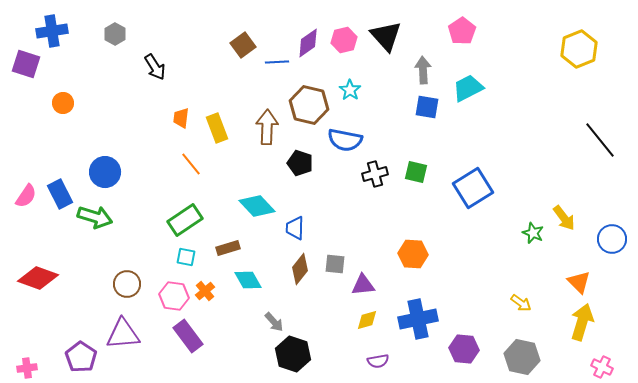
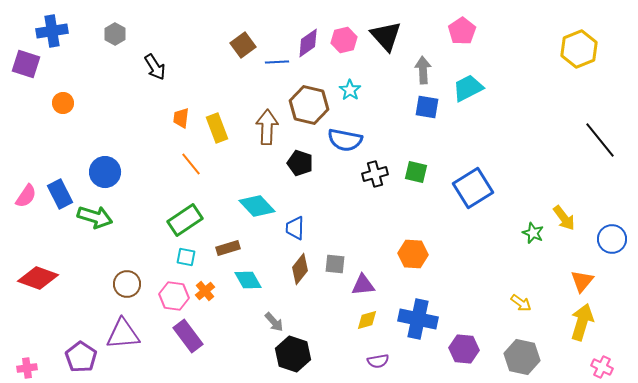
orange triangle at (579, 282): moved 3 px right, 1 px up; rotated 25 degrees clockwise
blue cross at (418, 319): rotated 24 degrees clockwise
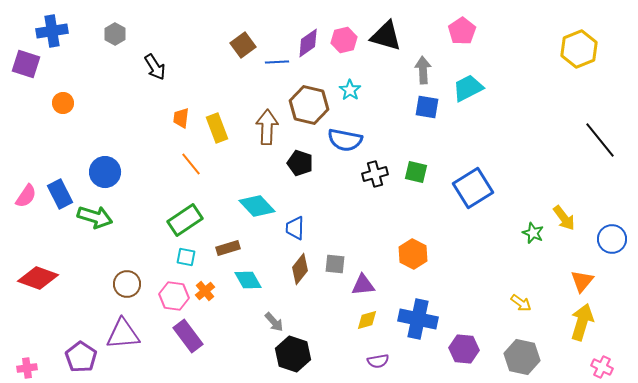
black triangle at (386, 36): rotated 32 degrees counterclockwise
orange hexagon at (413, 254): rotated 24 degrees clockwise
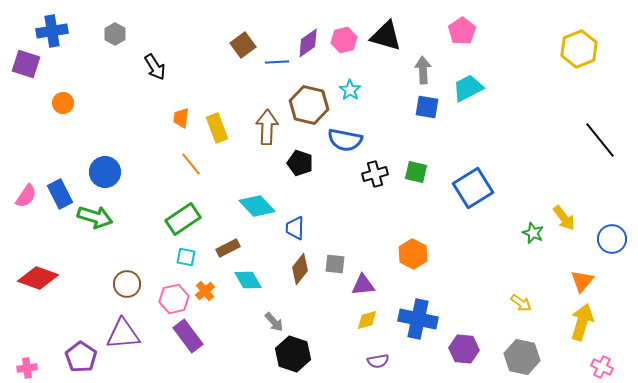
green rectangle at (185, 220): moved 2 px left, 1 px up
brown rectangle at (228, 248): rotated 10 degrees counterclockwise
pink hexagon at (174, 296): moved 3 px down; rotated 20 degrees counterclockwise
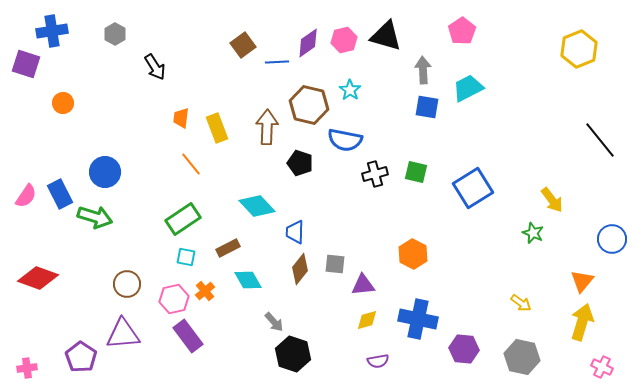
yellow arrow at (564, 218): moved 12 px left, 18 px up
blue trapezoid at (295, 228): moved 4 px down
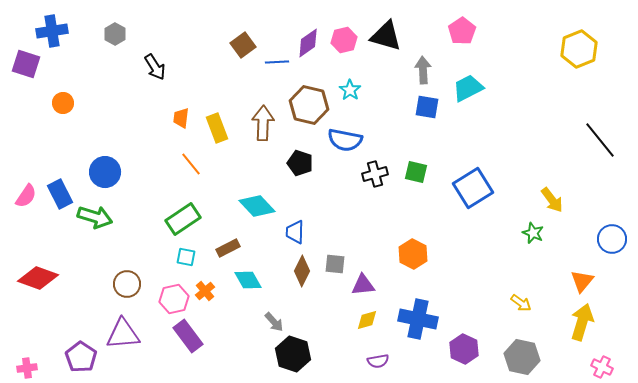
brown arrow at (267, 127): moved 4 px left, 4 px up
brown diamond at (300, 269): moved 2 px right, 2 px down; rotated 12 degrees counterclockwise
purple hexagon at (464, 349): rotated 20 degrees clockwise
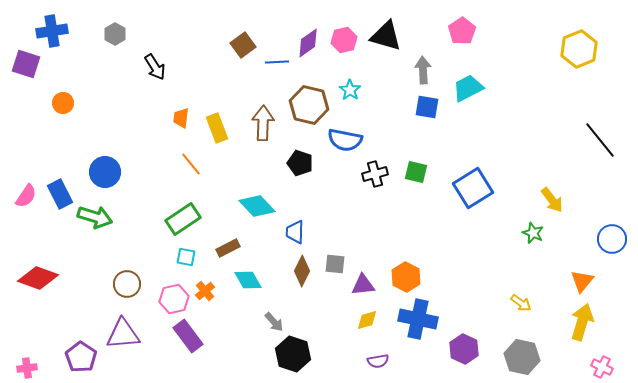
orange hexagon at (413, 254): moved 7 px left, 23 px down
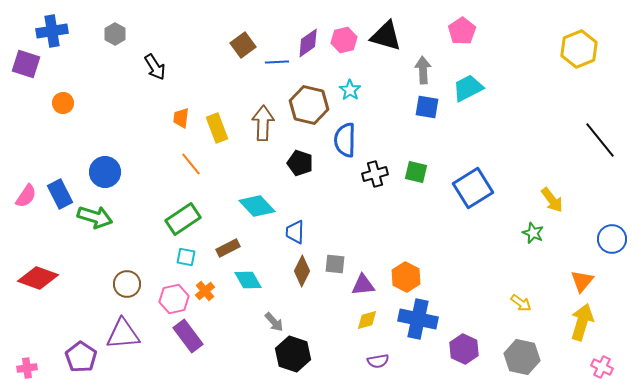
blue semicircle at (345, 140): rotated 80 degrees clockwise
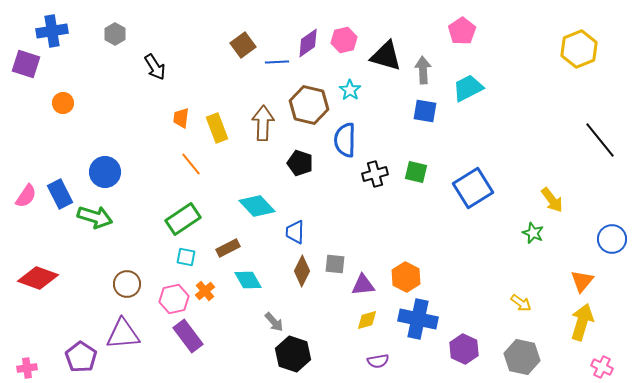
black triangle at (386, 36): moved 20 px down
blue square at (427, 107): moved 2 px left, 4 px down
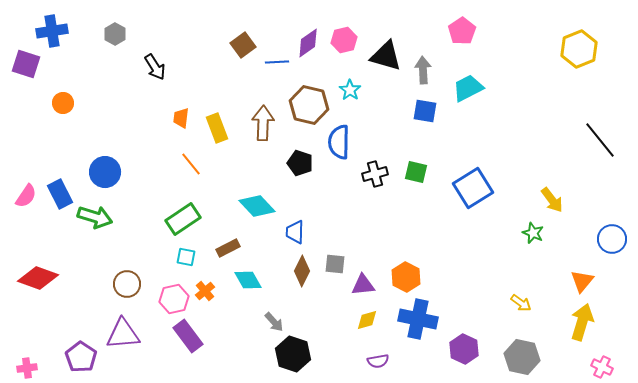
blue semicircle at (345, 140): moved 6 px left, 2 px down
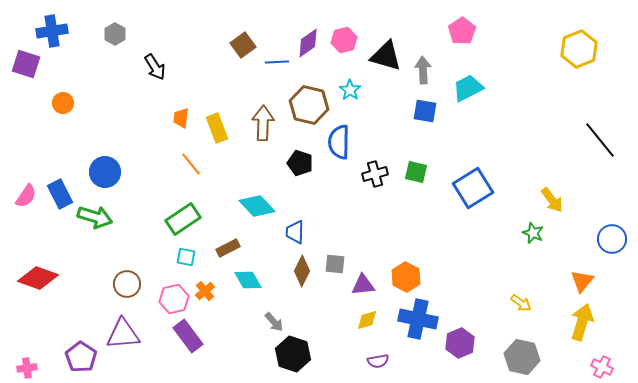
purple hexagon at (464, 349): moved 4 px left, 6 px up; rotated 12 degrees clockwise
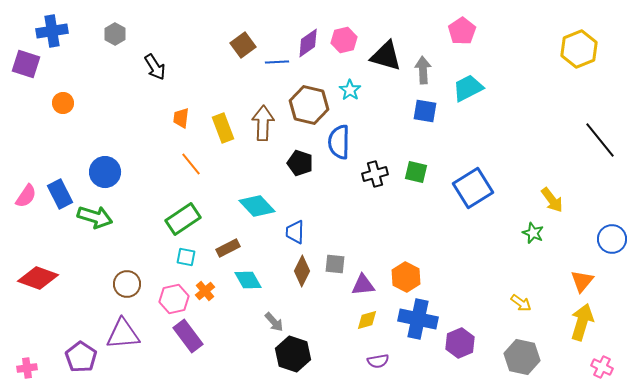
yellow rectangle at (217, 128): moved 6 px right
